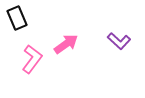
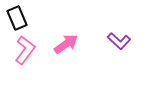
pink L-shape: moved 7 px left, 9 px up
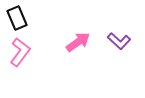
pink arrow: moved 12 px right, 2 px up
pink L-shape: moved 5 px left, 2 px down
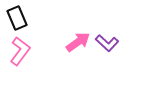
purple L-shape: moved 12 px left, 2 px down
pink L-shape: moved 1 px up
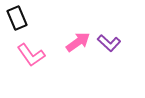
purple L-shape: moved 2 px right
pink L-shape: moved 11 px right, 4 px down; rotated 108 degrees clockwise
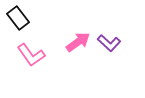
black rectangle: moved 1 px right; rotated 15 degrees counterclockwise
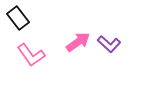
purple L-shape: moved 1 px down
